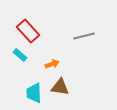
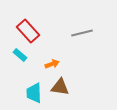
gray line: moved 2 px left, 3 px up
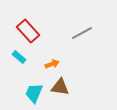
gray line: rotated 15 degrees counterclockwise
cyan rectangle: moved 1 px left, 2 px down
cyan trapezoid: rotated 25 degrees clockwise
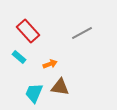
orange arrow: moved 2 px left
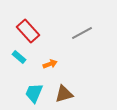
brown triangle: moved 4 px right, 7 px down; rotated 24 degrees counterclockwise
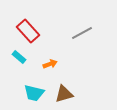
cyan trapezoid: rotated 100 degrees counterclockwise
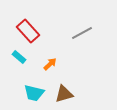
orange arrow: rotated 24 degrees counterclockwise
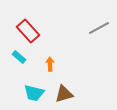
gray line: moved 17 px right, 5 px up
orange arrow: rotated 48 degrees counterclockwise
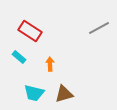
red rectangle: moved 2 px right; rotated 15 degrees counterclockwise
